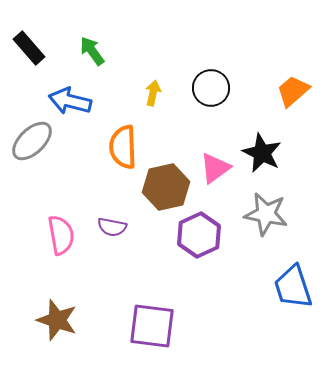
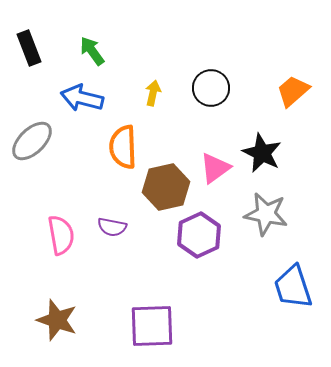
black rectangle: rotated 20 degrees clockwise
blue arrow: moved 12 px right, 3 px up
purple square: rotated 9 degrees counterclockwise
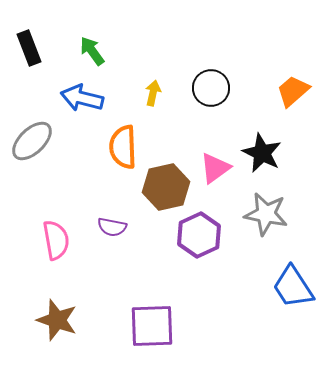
pink semicircle: moved 5 px left, 5 px down
blue trapezoid: rotated 15 degrees counterclockwise
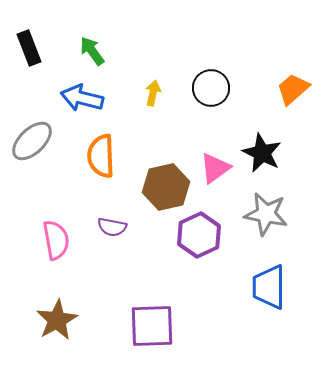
orange trapezoid: moved 2 px up
orange semicircle: moved 22 px left, 9 px down
blue trapezoid: moved 24 px left; rotated 33 degrees clockwise
brown star: rotated 24 degrees clockwise
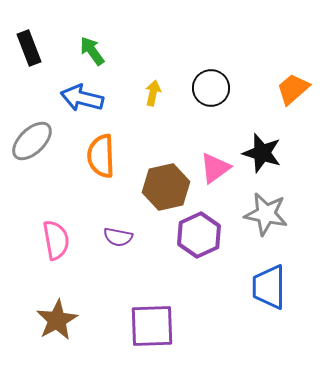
black star: rotated 9 degrees counterclockwise
purple semicircle: moved 6 px right, 10 px down
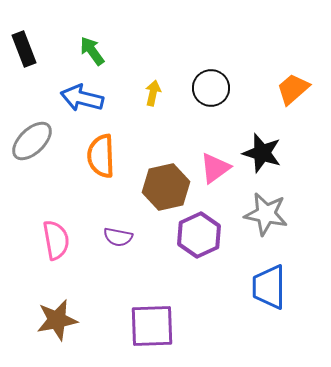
black rectangle: moved 5 px left, 1 px down
brown star: rotated 18 degrees clockwise
